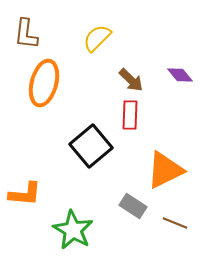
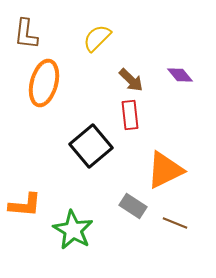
red rectangle: rotated 8 degrees counterclockwise
orange L-shape: moved 11 px down
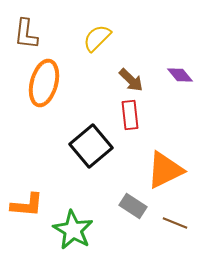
orange L-shape: moved 2 px right
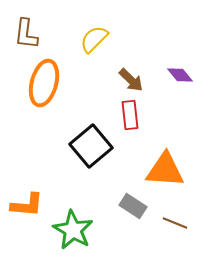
yellow semicircle: moved 3 px left, 1 px down
orange triangle: rotated 30 degrees clockwise
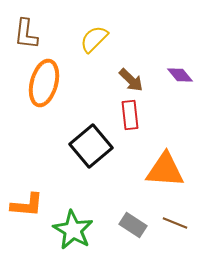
gray rectangle: moved 19 px down
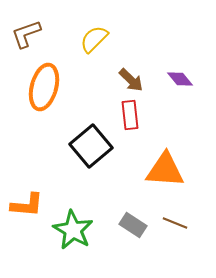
brown L-shape: rotated 64 degrees clockwise
purple diamond: moved 4 px down
orange ellipse: moved 4 px down
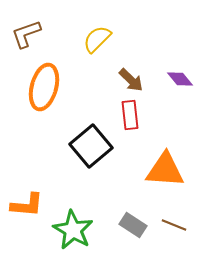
yellow semicircle: moved 3 px right
brown line: moved 1 px left, 2 px down
